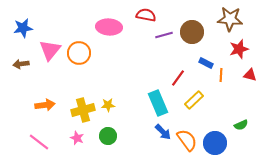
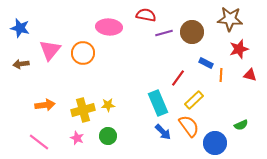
blue star: moved 3 px left; rotated 24 degrees clockwise
purple line: moved 2 px up
orange circle: moved 4 px right
orange semicircle: moved 2 px right, 14 px up
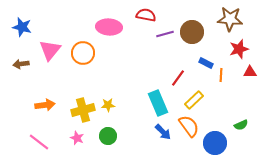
blue star: moved 2 px right, 1 px up
purple line: moved 1 px right, 1 px down
red triangle: moved 3 px up; rotated 16 degrees counterclockwise
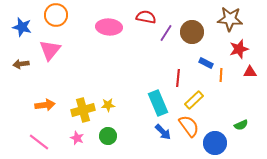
red semicircle: moved 2 px down
purple line: moved 1 px right, 1 px up; rotated 42 degrees counterclockwise
orange circle: moved 27 px left, 38 px up
red line: rotated 30 degrees counterclockwise
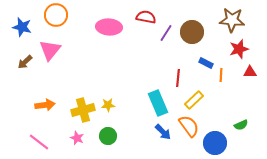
brown star: moved 2 px right, 1 px down
brown arrow: moved 4 px right, 2 px up; rotated 35 degrees counterclockwise
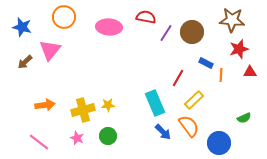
orange circle: moved 8 px right, 2 px down
red line: rotated 24 degrees clockwise
cyan rectangle: moved 3 px left
green semicircle: moved 3 px right, 7 px up
blue circle: moved 4 px right
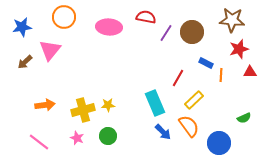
blue star: rotated 24 degrees counterclockwise
